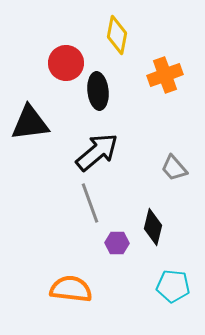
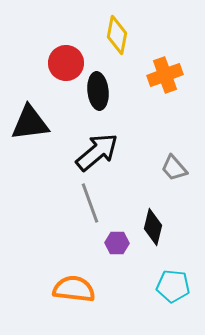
orange semicircle: moved 3 px right
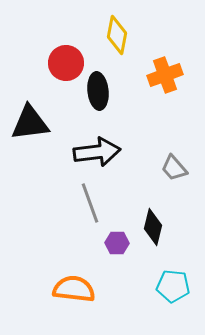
black arrow: rotated 33 degrees clockwise
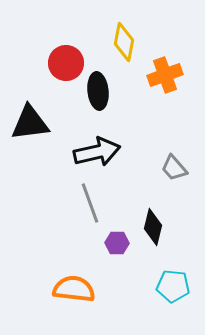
yellow diamond: moved 7 px right, 7 px down
black arrow: rotated 6 degrees counterclockwise
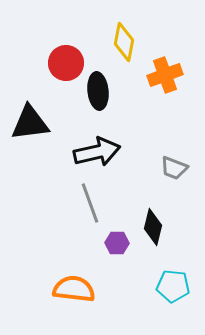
gray trapezoid: rotated 28 degrees counterclockwise
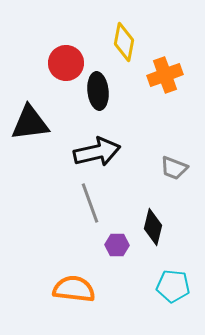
purple hexagon: moved 2 px down
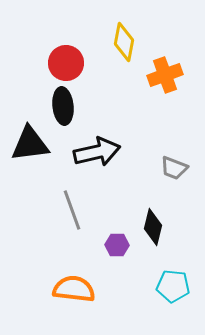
black ellipse: moved 35 px left, 15 px down
black triangle: moved 21 px down
gray line: moved 18 px left, 7 px down
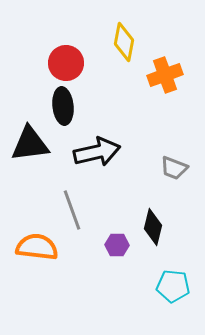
orange semicircle: moved 37 px left, 42 px up
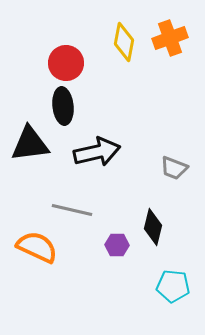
orange cross: moved 5 px right, 37 px up
gray line: rotated 57 degrees counterclockwise
orange semicircle: rotated 18 degrees clockwise
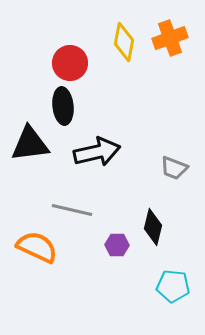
red circle: moved 4 px right
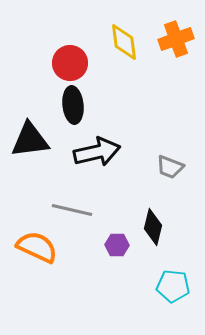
orange cross: moved 6 px right, 1 px down
yellow diamond: rotated 18 degrees counterclockwise
black ellipse: moved 10 px right, 1 px up
black triangle: moved 4 px up
gray trapezoid: moved 4 px left, 1 px up
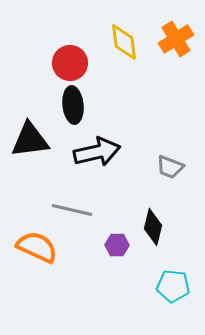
orange cross: rotated 12 degrees counterclockwise
